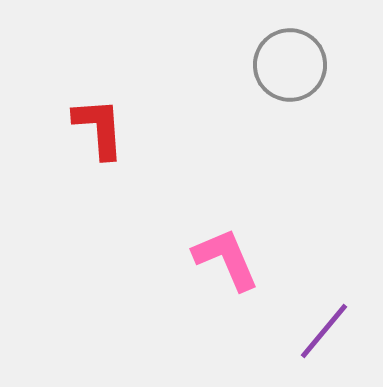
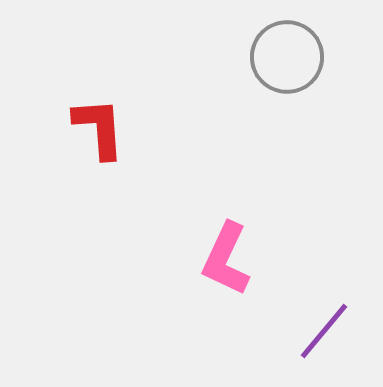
gray circle: moved 3 px left, 8 px up
pink L-shape: rotated 132 degrees counterclockwise
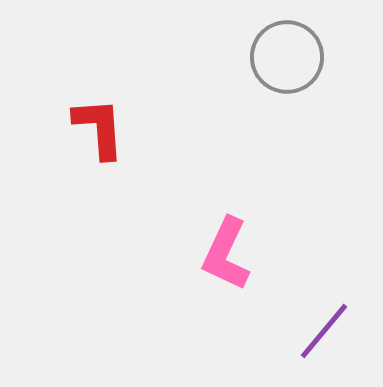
pink L-shape: moved 5 px up
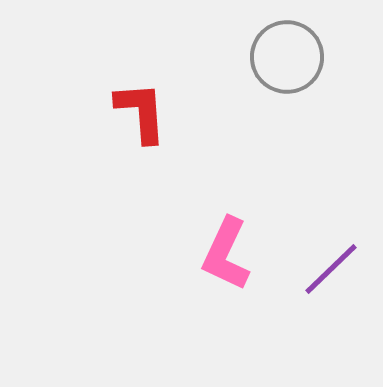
red L-shape: moved 42 px right, 16 px up
purple line: moved 7 px right, 62 px up; rotated 6 degrees clockwise
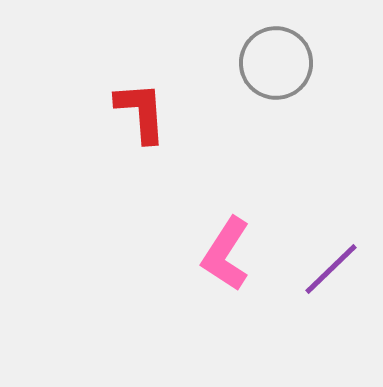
gray circle: moved 11 px left, 6 px down
pink L-shape: rotated 8 degrees clockwise
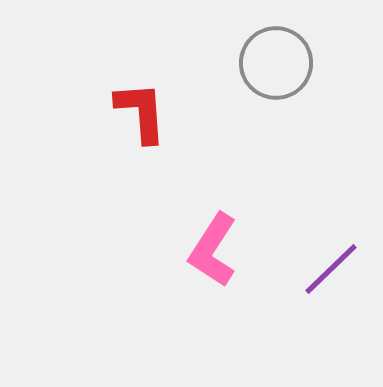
pink L-shape: moved 13 px left, 4 px up
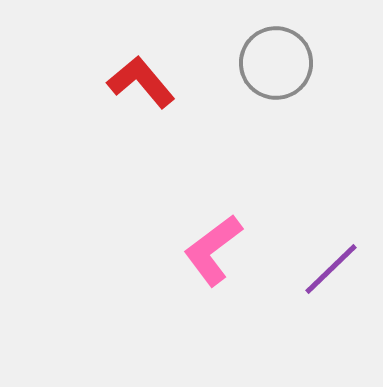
red L-shape: moved 30 px up; rotated 36 degrees counterclockwise
pink L-shape: rotated 20 degrees clockwise
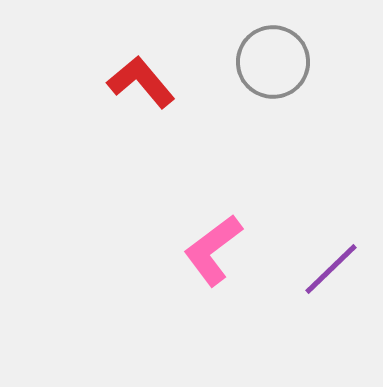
gray circle: moved 3 px left, 1 px up
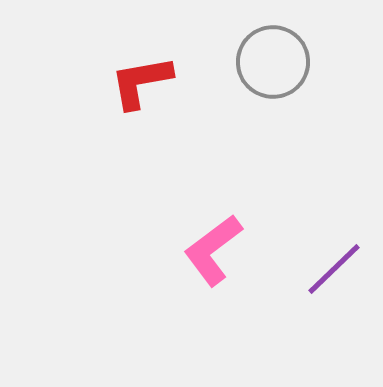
red L-shape: rotated 60 degrees counterclockwise
purple line: moved 3 px right
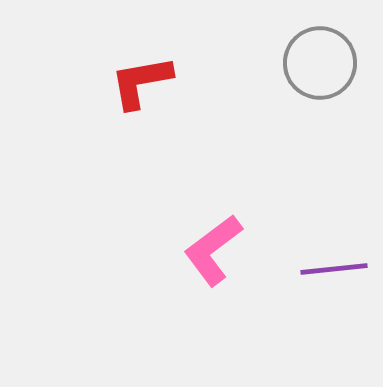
gray circle: moved 47 px right, 1 px down
purple line: rotated 38 degrees clockwise
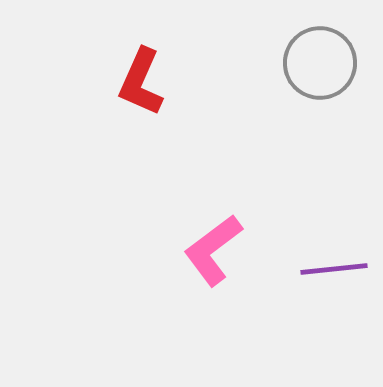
red L-shape: rotated 56 degrees counterclockwise
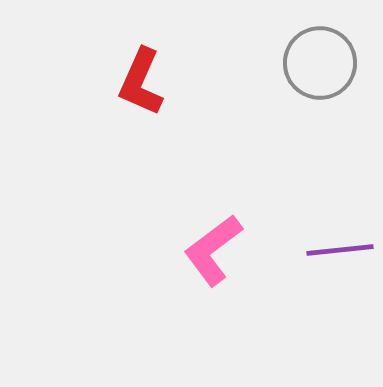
purple line: moved 6 px right, 19 px up
